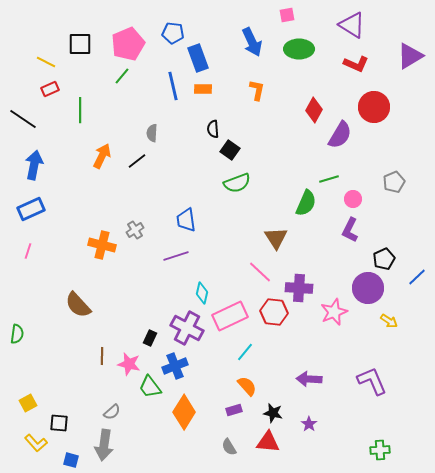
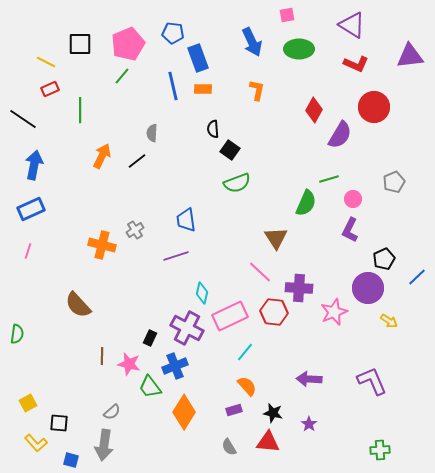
purple triangle at (410, 56): rotated 24 degrees clockwise
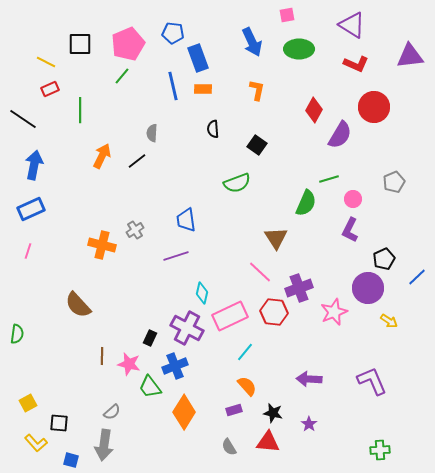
black square at (230, 150): moved 27 px right, 5 px up
purple cross at (299, 288): rotated 24 degrees counterclockwise
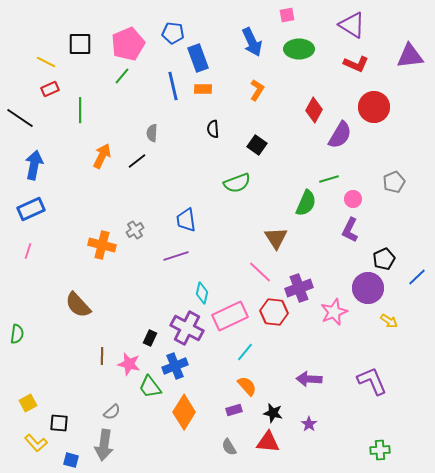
orange L-shape at (257, 90): rotated 20 degrees clockwise
black line at (23, 119): moved 3 px left, 1 px up
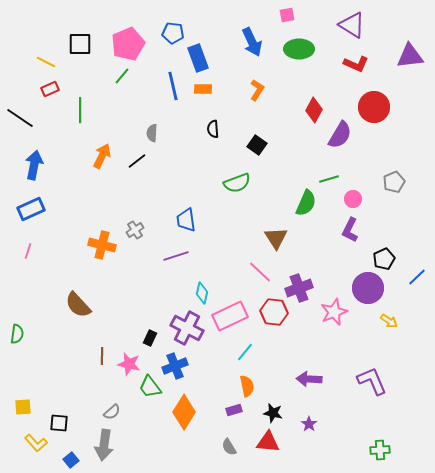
orange semicircle at (247, 386): rotated 30 degrees clockwise
yellow square at (28, 403): moved 5 px left, 4 px down; rotated 24 degrees clockwise
blue square at (71, 460): rotated 35 degrees clockwise
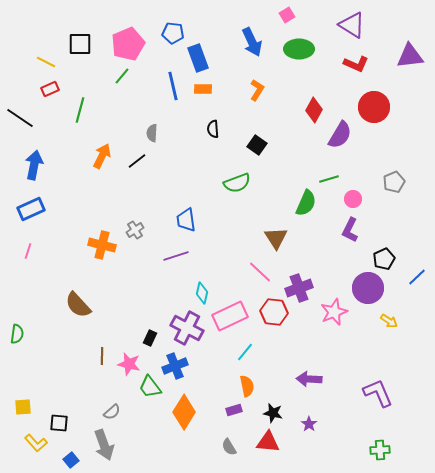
pink square at (287, 15): rotated 21 degrees counterclockwise
green line at (80, 110): rotated 15 degrees clockwise
purple L-shape at (372, 381): moved 6 px right, 12 px down
gray arrow at (104, 445): rotated 28 degrees counterclockwise
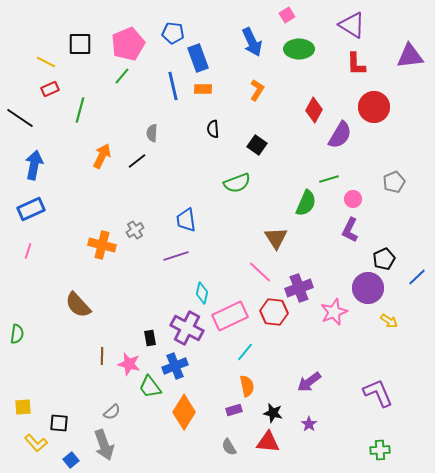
red L-shape at (356, 64): rotated 65 degrees clockwise
black rectangle at (150, 338): rotated 35 degrees counterclockwise
purple arrow at (309, 379): moved 3 px down; rotated 40 degrees counterclockwise
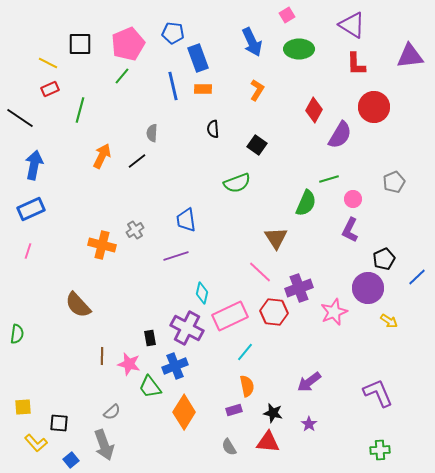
yellow line at (46, 62): moved 2 px right, 1 px down
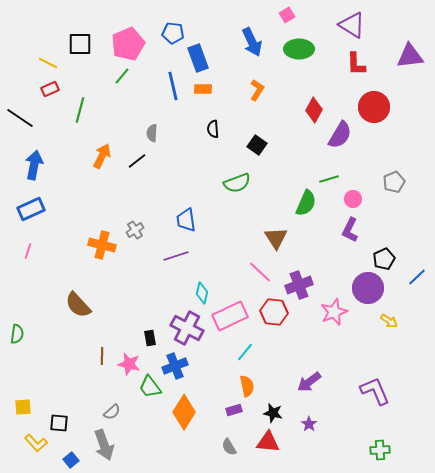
purple cross at (299, 288): moved 3 px up
purple L-shape at (378, 393): moved 3 px left, 2 px up
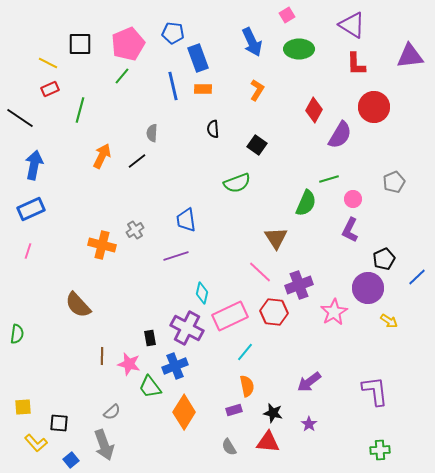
pink star at (334, 312): rotated 8 degrees counterclockwise
purple L-shape at (375, 391): rotated 16 degrees clockwise
